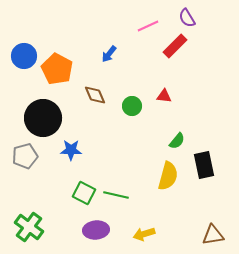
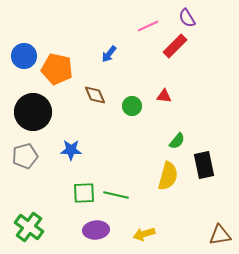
orange pentagon: rotated 16 degrees counterclockwise
black circle: moved 10 px left, 6 px up
green square: rotated 30 degrees counterclockwise
brown triangle: moved 7 px right
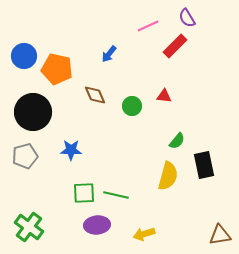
purple ellipse: moved 1 px right, 5 px up
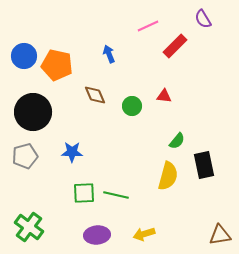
purple semicircle: moved 16 px right, 1 px down
blue arrow: rotated 120 degrees clockwise
orange pentagon: moved 4 px up
blue star: moved 1 px right, 2 px down
purple ellipse: moved 10 px down
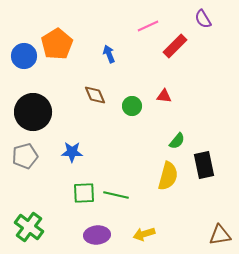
orange pentagon: moved 21 px up; rotated 28 degrees clockwise
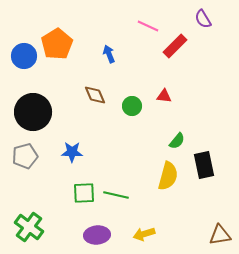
pink line: rotated 50 degrees clockwise
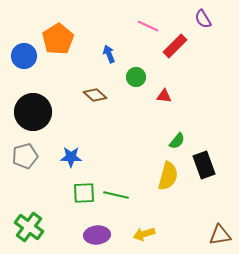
orange pentagon: moved 1 px right, 5 px up
brown diamond: rotated 25 degrees counterclockwise
green circle: moved 4 px right, 29 px up
blue star: moved 1 px left, 5 px down
black rectangle: rotated 8 degrees counterclockwise
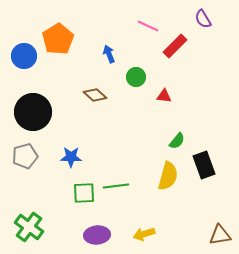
green line: moved 9 px up; rotated 20 degrees counterclockwise
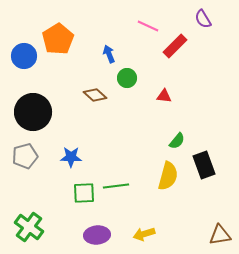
green circle: moved 9 px left, 1 px down
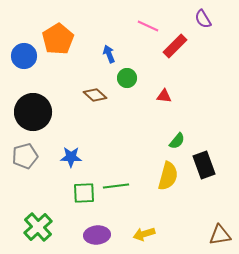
green cross: moved 9 px right; rotated 12 degrees clockwise
